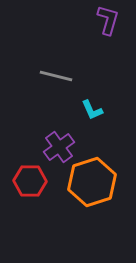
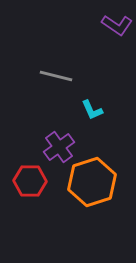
purple L-shape: moved 9 px right, 5 px down; rotated 108 degrees clockwise
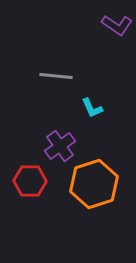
gray line: rotated 8 degrees counterclockwise
cyan L-shape: moved 2 px up
purple cross: moved 1 px right, 1 px up
orange hexagon: moved 2 px right, 2 px down
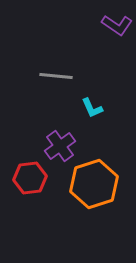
red hexagon: moved 3 px up; rotated 8 degrees counterclockwise
